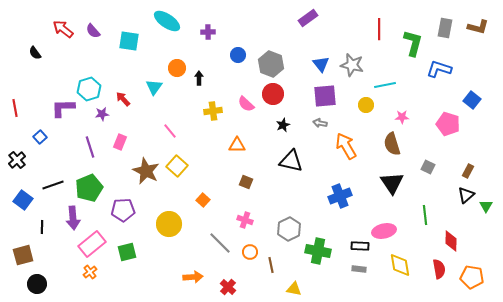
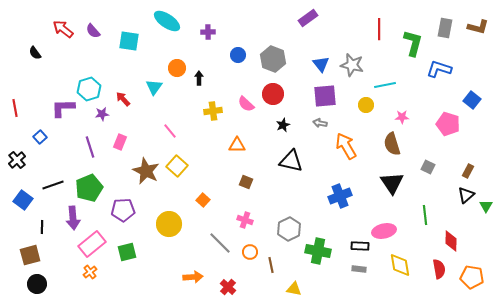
gray hexagon at (271, 64): moved 2 px right, 5 px up
brown square at (23, 255): moved 7 px right
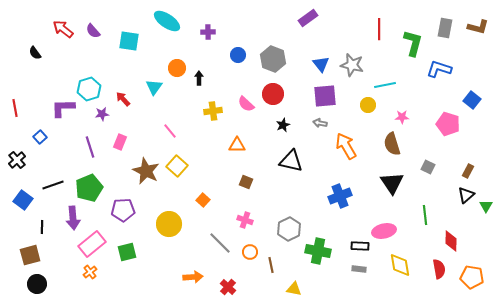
yellow circle at (366, 105): moved 2 px right
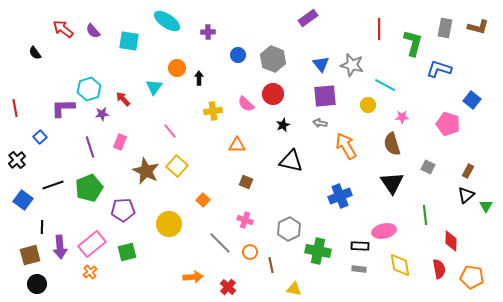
cyan line at (385, 85): rotated 40 degrees clockwise
purple arrow at (73, 218): moved 13 px left, 29 px down
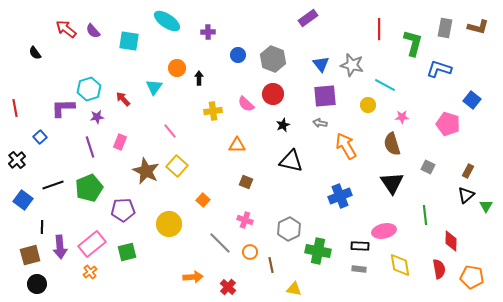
red arrow at (63, 29): moved 3 px right
purple star at (102, 114): moved 5 px left, 3 px down
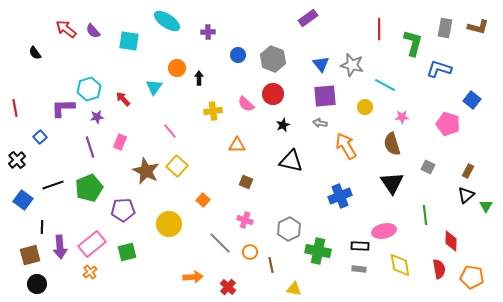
yellow circle at (368, 105): moved 3 px left, 2 px down
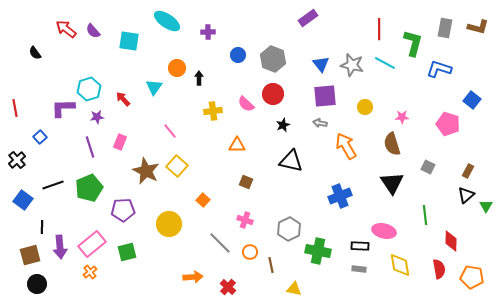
cyan line at (385, 85): moved 22 px up
pink ellipse at (384, 231): rotated 25 degrees clockwise
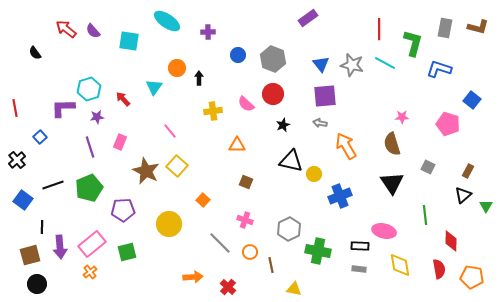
yellow circle at (365, 107): moved 51 px left, 67 px down
black triangle at (466, 195): moved 3 px left
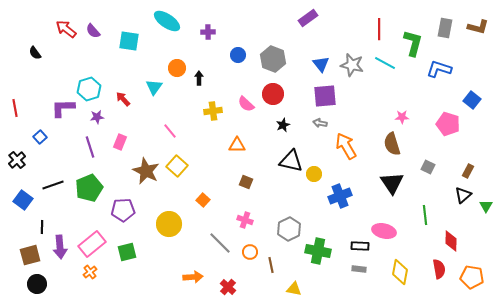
yellow diamond at (400, 265): moved 7 px down; rotated 20 degrees clockwise
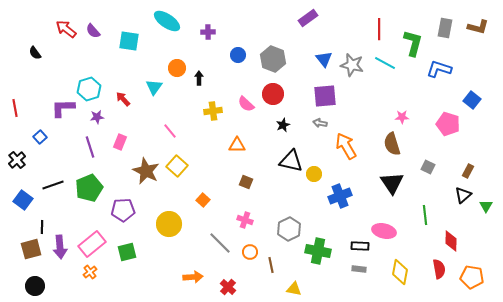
blue triangle at (321, 64): moved 3 px right, 5 px up
brown square at (30, 255): moved 1 px right, 6 px up
black circle at (37, 284): moved 2 px left, 2 px down
